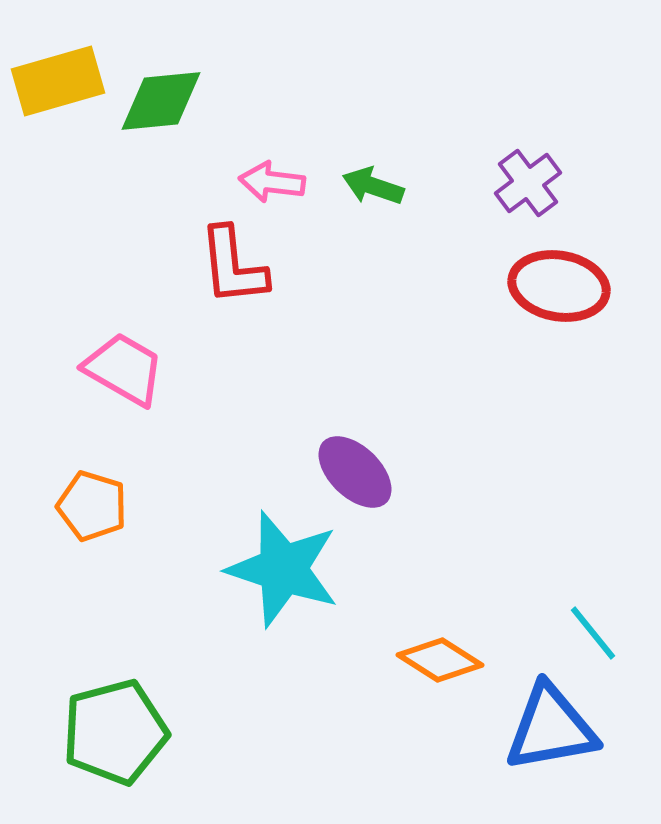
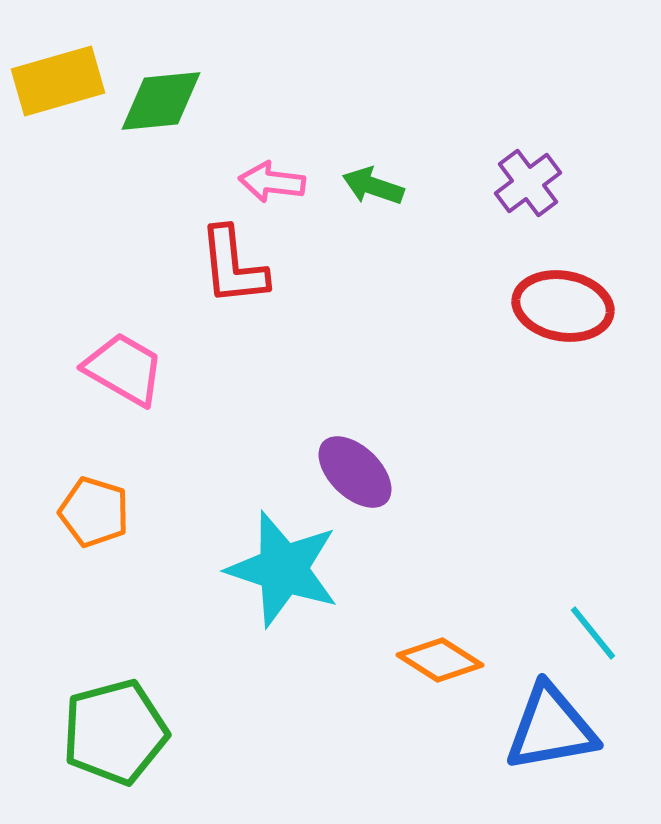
red ellipse: moved 4 px right, 20 px down
orange pentagon: moved 2 px right, 6 px down
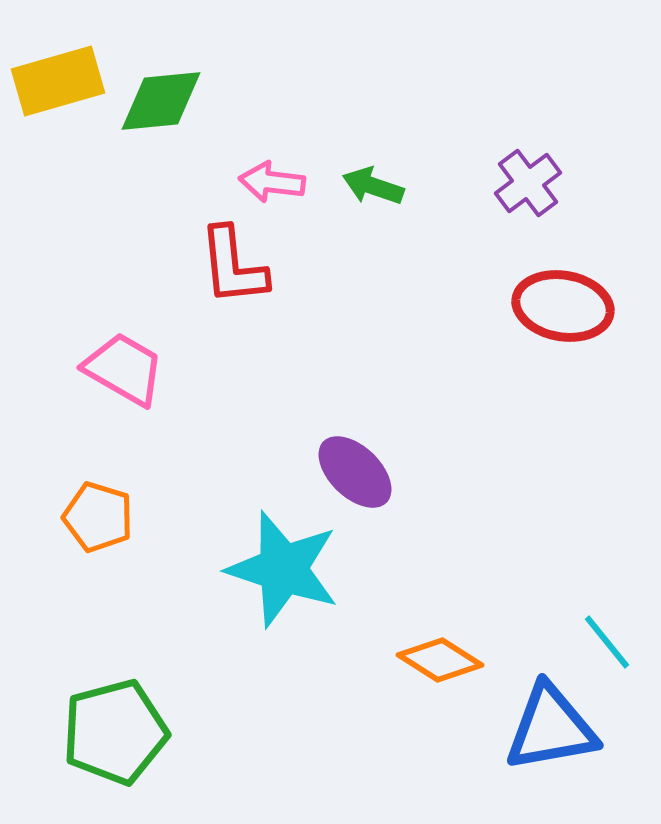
orange pentagon: moved 4 px right, 5 px down
cyan line: moved 14 px right, 9 px down
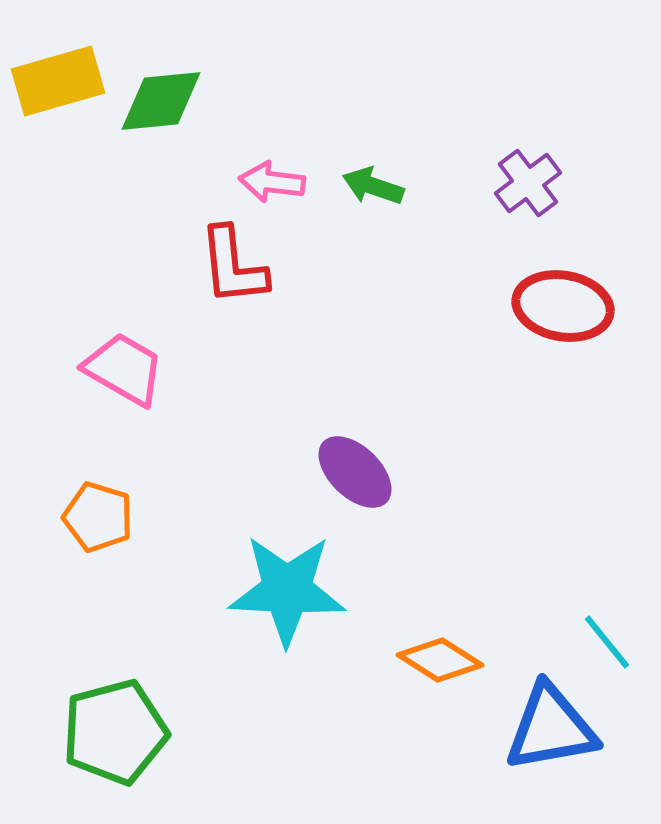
cyan star: moved 4 px right, 21 px down; rotated 15 degrees counterclockwise
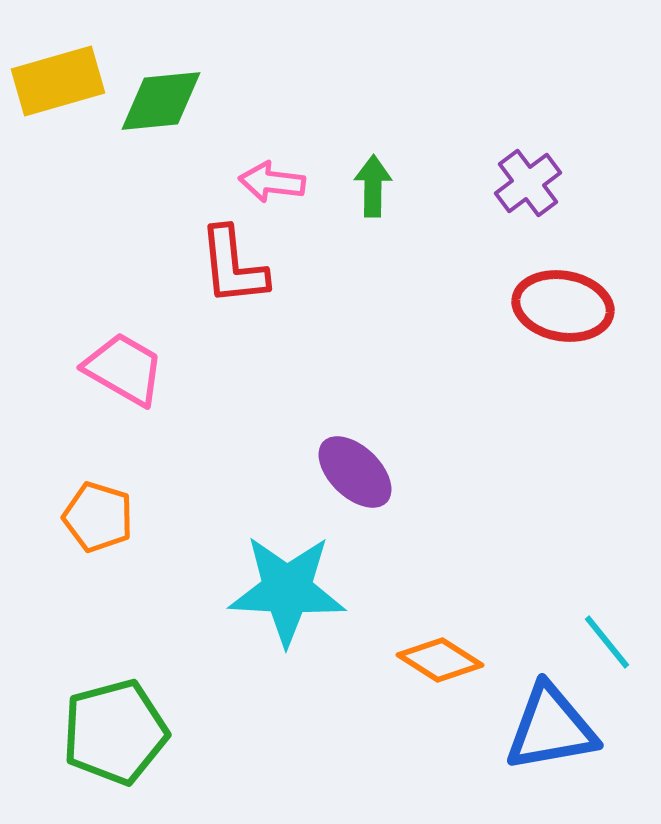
green arrow: rotated 72 degrees clockwise
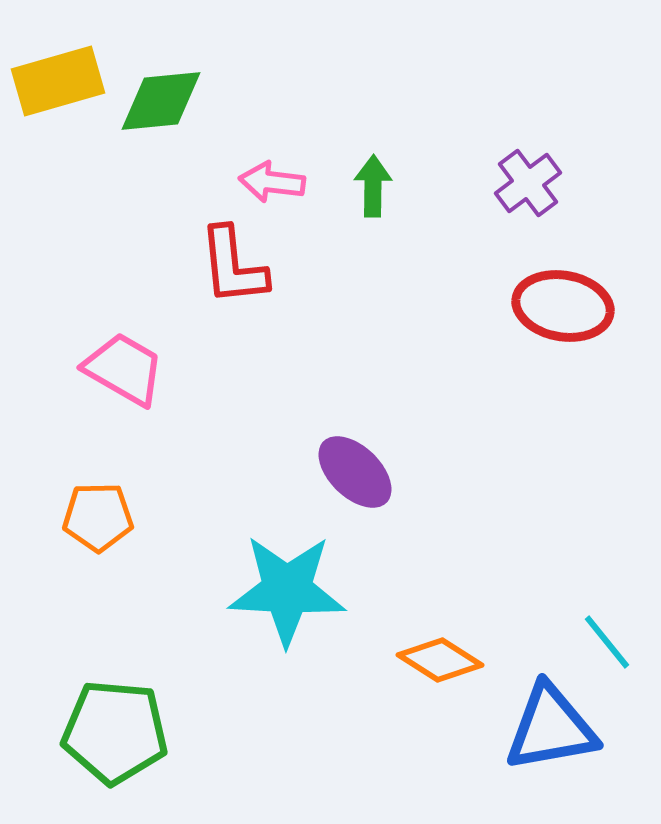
orange pentagon: rotated 18 degrees counterclockwise
green pentagon: rotated 20 degrees clockwise
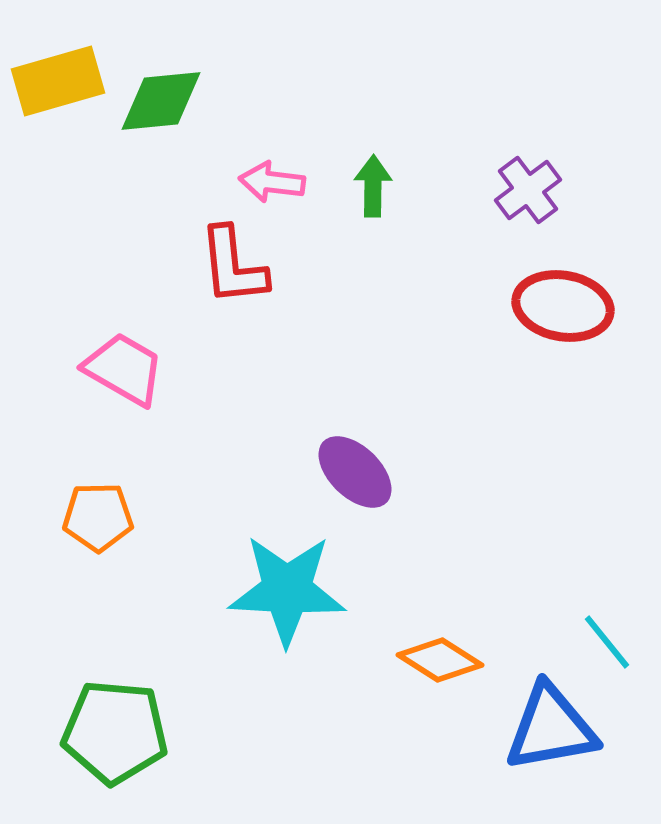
purple cross: moved 7 px down
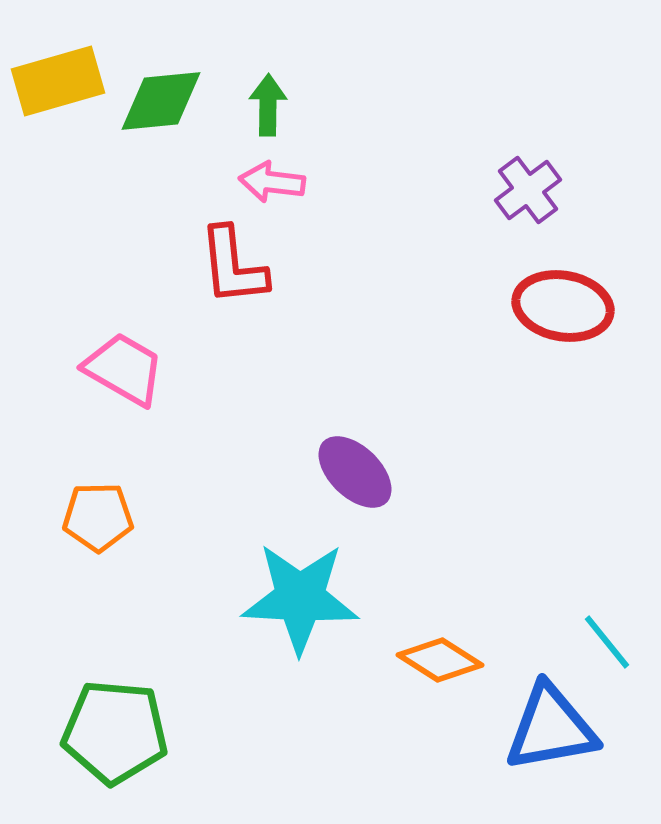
green arrow: moved 105 px left, 81 px up
cyan star: moved 13 px right, 8 px down
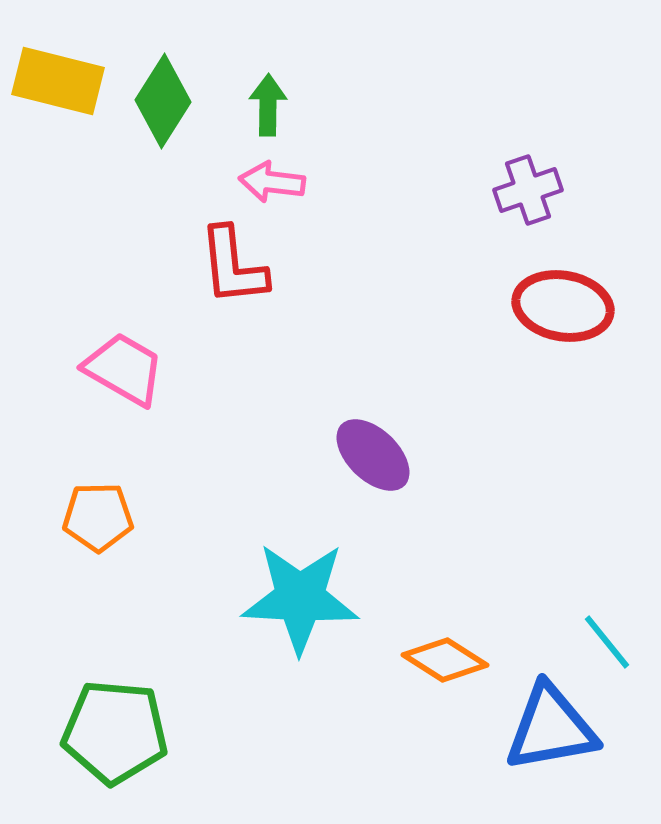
yellow rectangle: rotated 30 degrees clockwise
green diamond: moved 2 px right; rotated 52 degrees counterclockwise
purple cross: rotated 18 degrees clockwise
purple ellipse: moved 18 px right, 17 px up
orange diamond: moved 5 px right
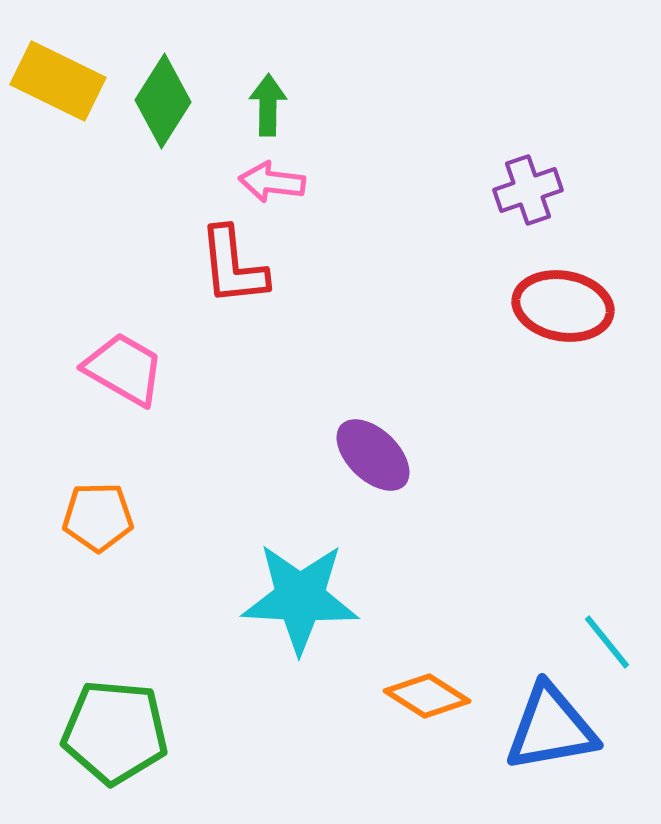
yellow rectangle: rotated 12 degrees clockwise
orange diamond: moved 18 px left, 36 px down
